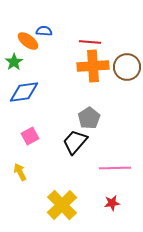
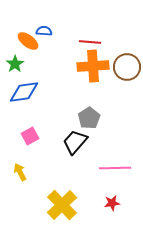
green star: moved 1 px right, 2 px down
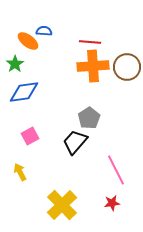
pink line: moved 1 px right, 2 px down; rotated 64 degrees clockwise
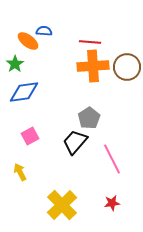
pink line: moved 4 px left, 11 px up
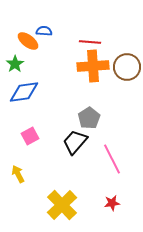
yellow arrow: moved 2 px left, 2 px down
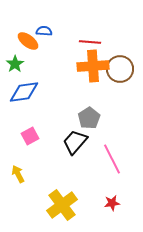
brown circle: moved 7 px left, 2 px down
yellow cross: rotated 8 degrees clockwise
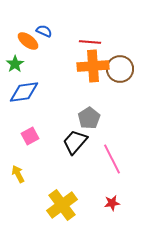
blue semicircle: rotated 21 degrees clockwise
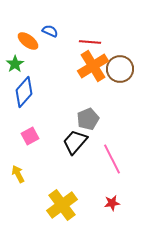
blue semicircle: moved 6 px right
orange cross: rotated 28 degrees counterclockwise
blue diamond: rotated 40 degrees counterclockwise
gray pentagon: moved 1 px left, 1 px down; rotated 10 degrees clockwise
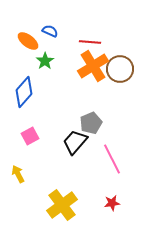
green star: moved 30 px right, 3 px up
gray pentagon: moved 3 px right, 4 px down
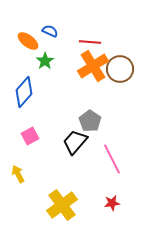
gray pentagon: moved 1 px left, 2 px up; rotated 15 degrees counterclockwise
